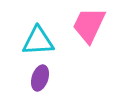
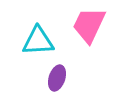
purple ellipse: moved 17 px right
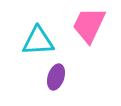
purple ellipse: moved 1 px left, 1 px up
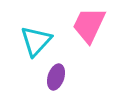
cyan triangle: moved 2 px left; rotated 44 degrees counterclockwise
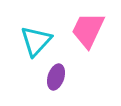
pink trapezoid: moved 1 px left, 5 px down
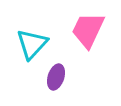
cyan triangle: moved 4 px left, 3 px down
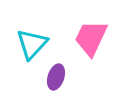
pink trapezoid: moved 3 px right, 8 px down
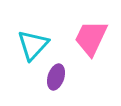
cyan triangle: moved 1 px right, 1 px down
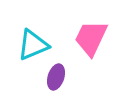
cyan triangle: rotated 24 degrees clockwise
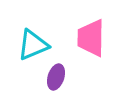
pink trapezoid: rotated 24 degrees counterclockwise
